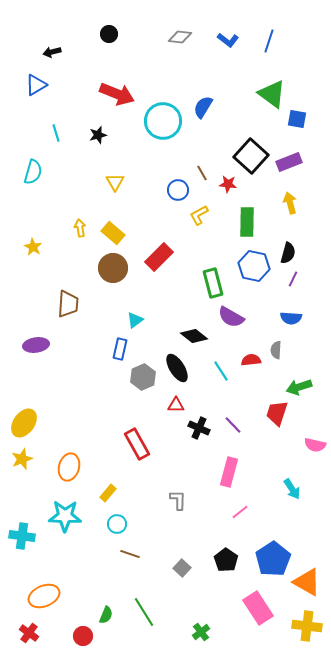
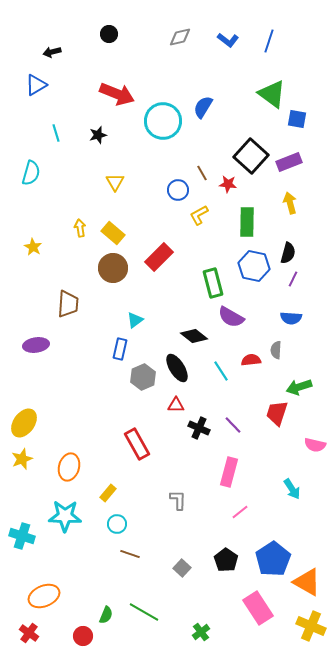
gray diamond at (180, 37): rotated 20 degrees counterclockwise
cyan semicircle at (33, 172): moved 2 px left, 1 px down
cyan cross at (22, 536): rotated 10 degrees clockwise
green line at (144, 612): rotated 28 degrees counterclockwise
yellow cross at (307, 626): moved 4 px right; rotated 16 degrees clockwise
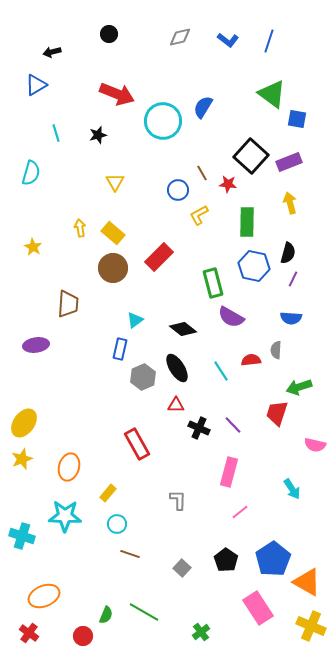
black diamond at (194, 336): moved 11 px left, 7 px up
